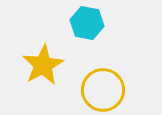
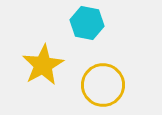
yellow circle: moved 5 px up
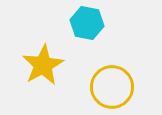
yellow circle: moved 9 px right, 2 px down
